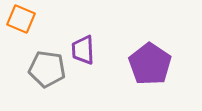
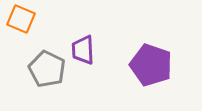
purple pentagon: moved 1 px right, 1 px down; rotated 15 degrees counterclockwise
gray pentagon: rotated 18 degrees clockwise
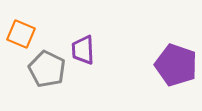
orange square: moved 15 px down
purple pentagon: moved 25 px right
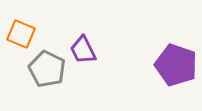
purple trapezoid: rotated 24 degrees counterclockwise
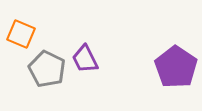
purple trapezoid: moved 2 px right, 9 px down
purple pentagon: moved 2 px down; rotated 15 degrees clockwise
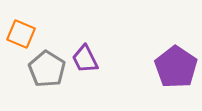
gray pentagon: rotated 6 degrees clockwise
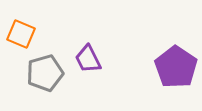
purple trapezoid: moved 3 px right
gray pentagon: moved 2 px left, 4 px down; rotated 24 degrees clockwise
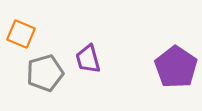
purple trapezoid: rotated 12 degrees clockwise
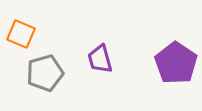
purple trapezoid: moved 12 px right
purple pentagon: moved 4 px up
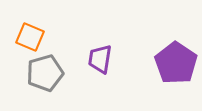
orange square: moved 9 px right, 3 px down
purple trapezoid: rotated 24 degrees clockwise
